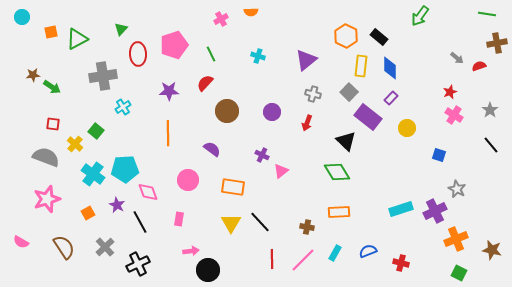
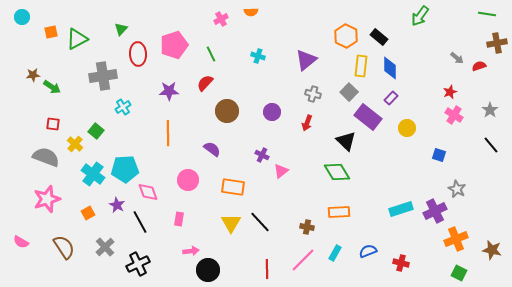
red line at (272, 259): moved 5 px left, 10 px down
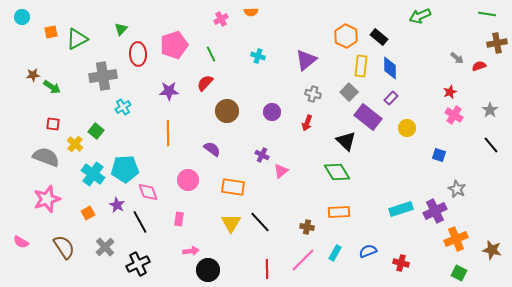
green arrow at (420, 16): rotated 30 degrees clockwise
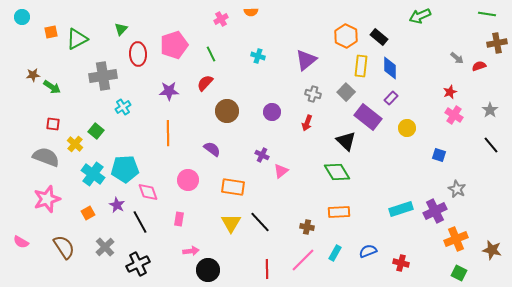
gray square at (349, 92): moved 3 px left
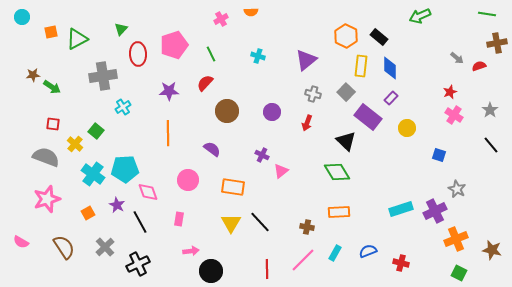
black circle at (208, 270): moved 3 px right, 1 px down
